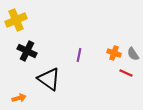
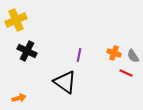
gray semicircle: moved 2 px down
black triangle: moved 16 px right, 3 px down
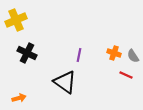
black cross: moved 2 px down
red line: moved 2 px down
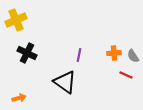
orange cross: rotated 24 degrees counterclockwise
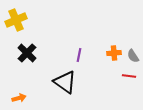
black cross: rotated 18 degrees clockwise
red line: moved 3 px right, 1 px down; rotated 16 degrees counterclockwise
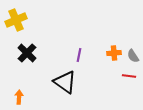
orange arrow: moved 1 px up; rotated 72 degrees counterclockwise
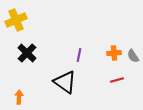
red line: moved 12 px left, 4 px down; rotated 24 degrees counterclockwise
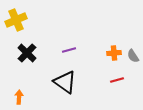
purple line: moved 10 px left, 5 px up; rotated 64 degrees clockwise
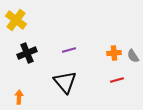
yellow cross: rotated 30 degrees counterclockwise
black cross: rotated 24 degrees clockwise
black triangle: rotated 15 degrees clockwise
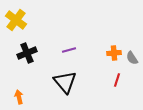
gray semicircle: moved 1 px left, 2 px down
red line: rotated 56 degrees counterclockwise
orange arrow: rotated 16 degrees counterclockwise
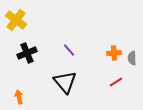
purple line: rotated 64 degrees clockwise
gray semicircle: rotated 32 degrees clockwise
red line: moved 1 px left, 2 px down; rotated 40 degrees clockwise
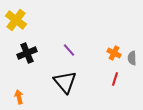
orange cross: rotated 32 degrees clockwise
red line: moved 1 px left, 3 px up; rotated 40 degrees counterclockwise
